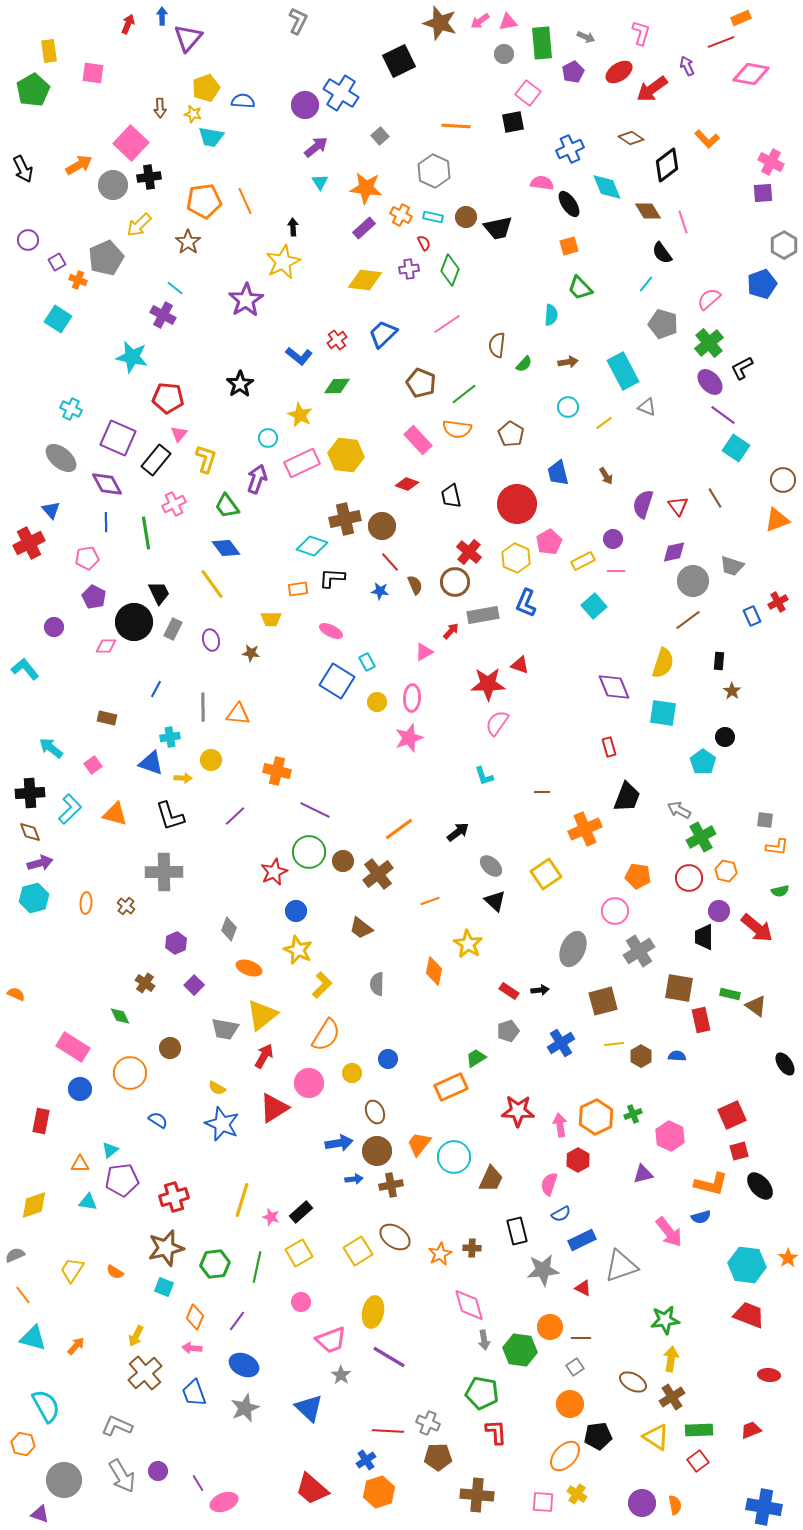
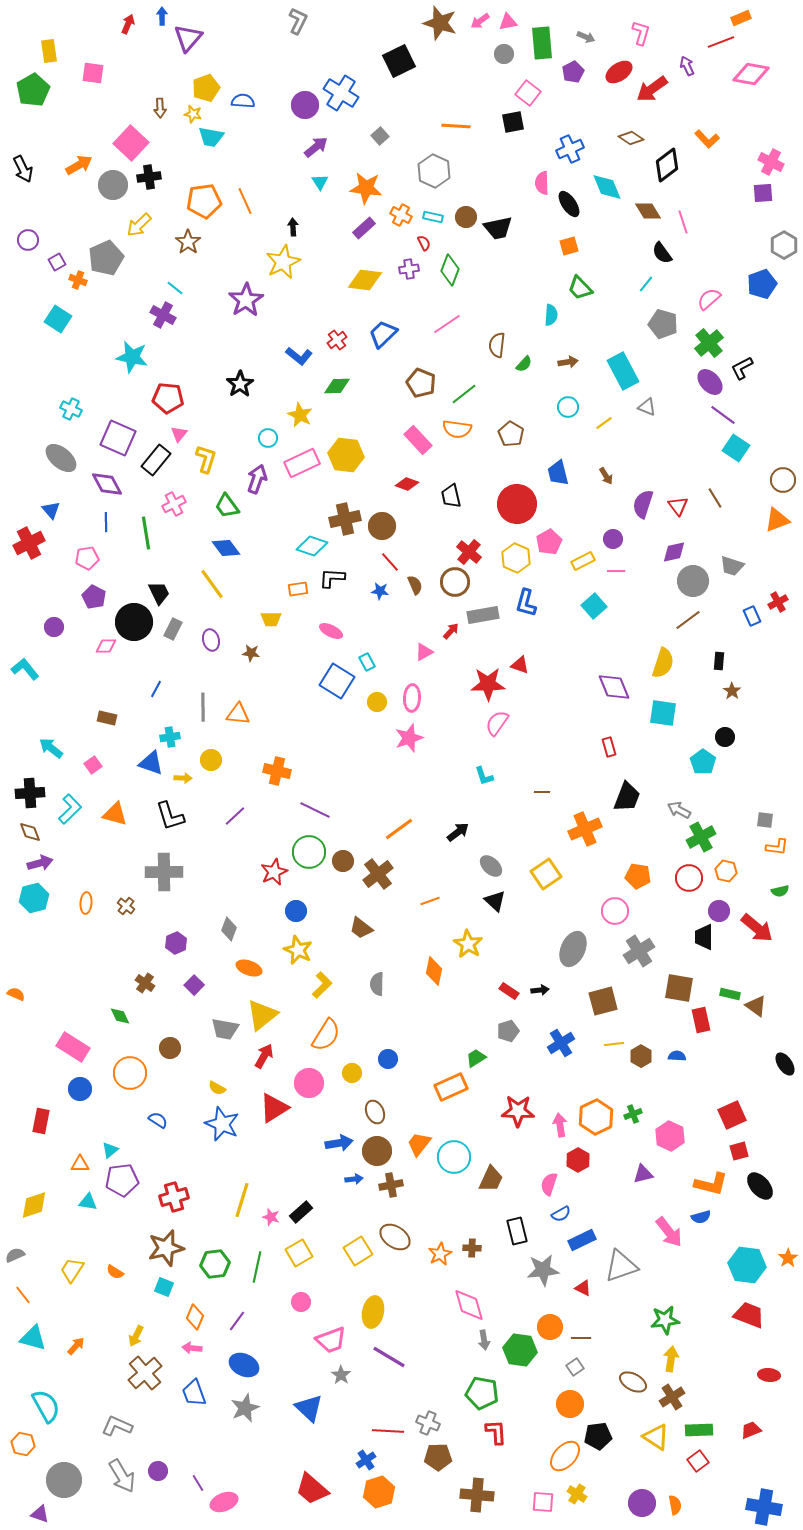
pink semicircle at (542, 183): rotated 100 degrees counterclockwise
blue L-shape at (526, 603): rotated 8 degrees counterclockwise
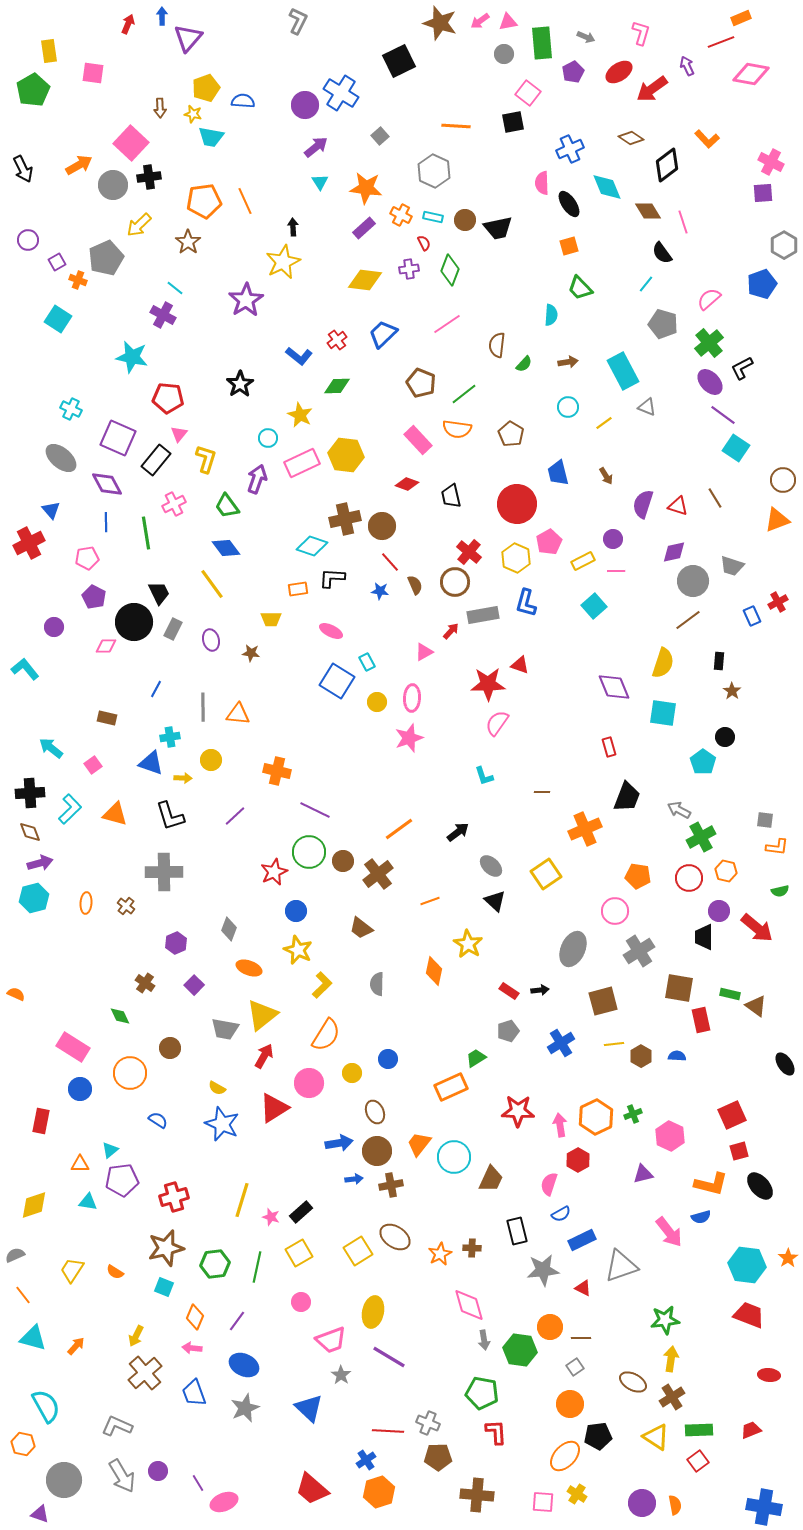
brown circle at (466, 217): moved 1 px left, 3 px down
red triangle at (678, 506): rotated 35 degrees counterclockwise
